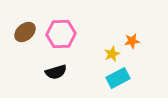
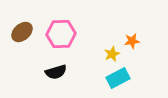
brown ellipse: moved 3 px left
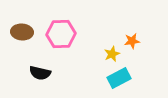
brown ellipse: rotated 45 degrees clockwise
black semicircle: moved 16 px left, 1 px down; rotated 30 degrees clockwise
cyan rectangle: moved 1 px right
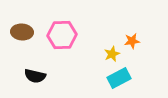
pink hexagon: moved 1 px right, 1 px down
black semicircle: moved 5 px left, 3 px down
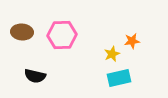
cyan rectangle: rotated 15 degrees clockwise
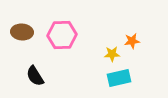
yellow star: rotated 21 degrees clockwise
black semicircle: rotated 45 degrees clockwise
